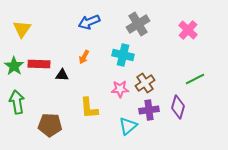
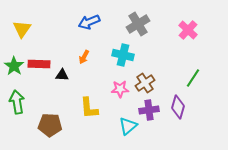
green line: moved 2 px left, 1 px up; rotated 30 degrees counterclockwise
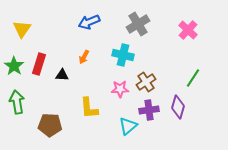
red rectangle: rotated 75 degrees counterclockwise
brown cross: moved 1 px right, 1 px up
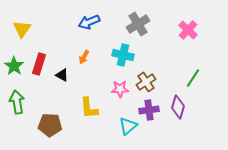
black triangle: rotated 24 degrees clockwise
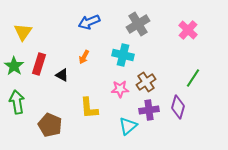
yellow triangle: moved 1 px right, 3 px down
brown pentagon: rotated 20 degrees clockwise
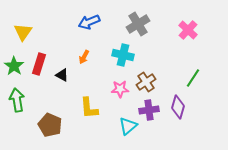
green arrow: moved 2 px up
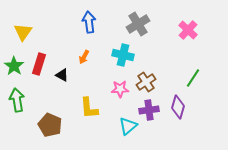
blue arrow: rotated 105 degrees clockwise
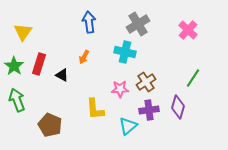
cyan cross: moved 2 px right, 3 px up
green arrow: rotated 10 degrees counterclockwise
yellow L-shape: moved 6 px right, 1 px down
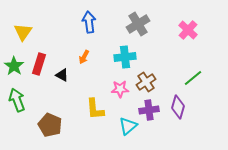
cyan cross: moved 5 px down; rotated 20 degrees counterclockwise
green line: rotated 18 degrees clockwise
